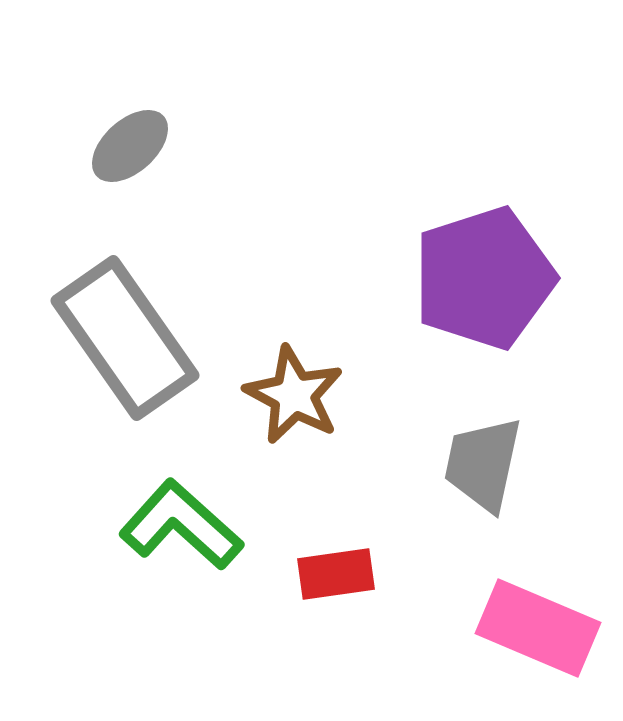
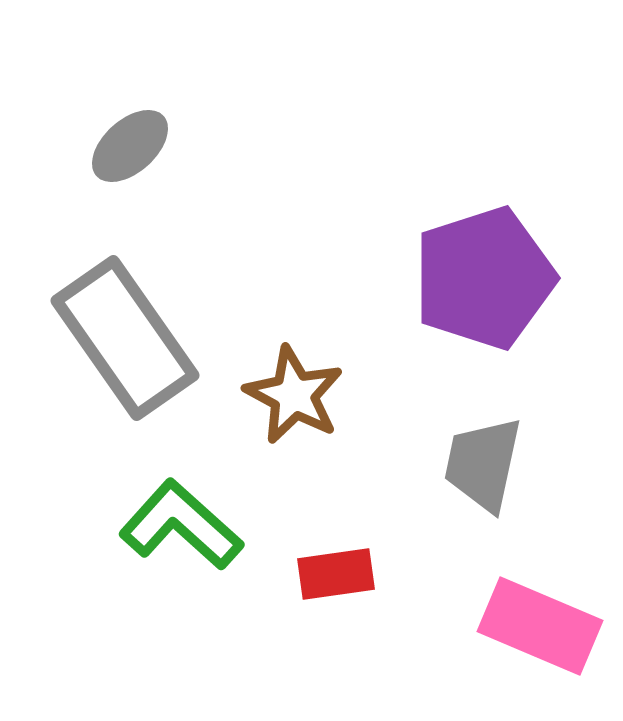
pink rectangle: moved 2 px right, 2 px up
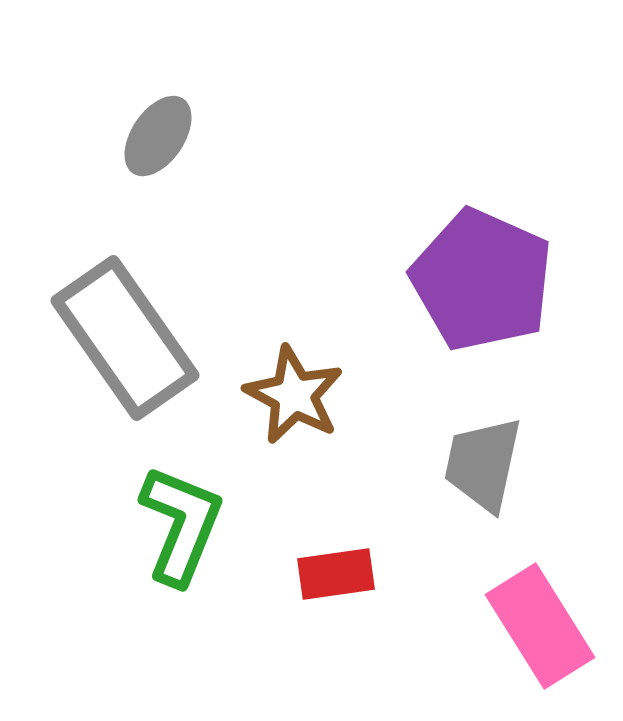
gray ellipse: moved 28 px right, 10 px up; rotated 14 degrees counterclockwise
purple pentagon: moved 2 px left, 2 px down; rotated 30 degrees counterclockwise
green L-shape: rotated 70 degrees clockwise
pink rectangle: rotated 35 degrees clockwise
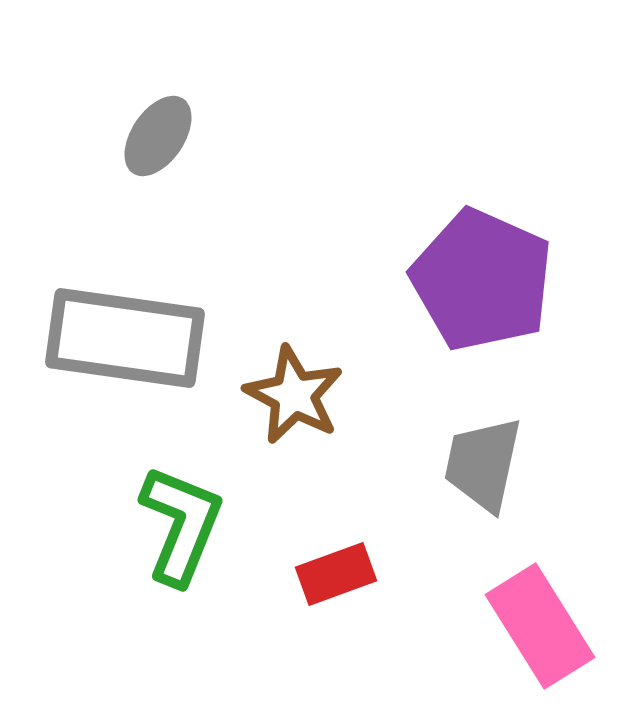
gray rectangle: rotated 47 degrees counterclockwise
red rectangle: rotated 12 degrees counterclockwise
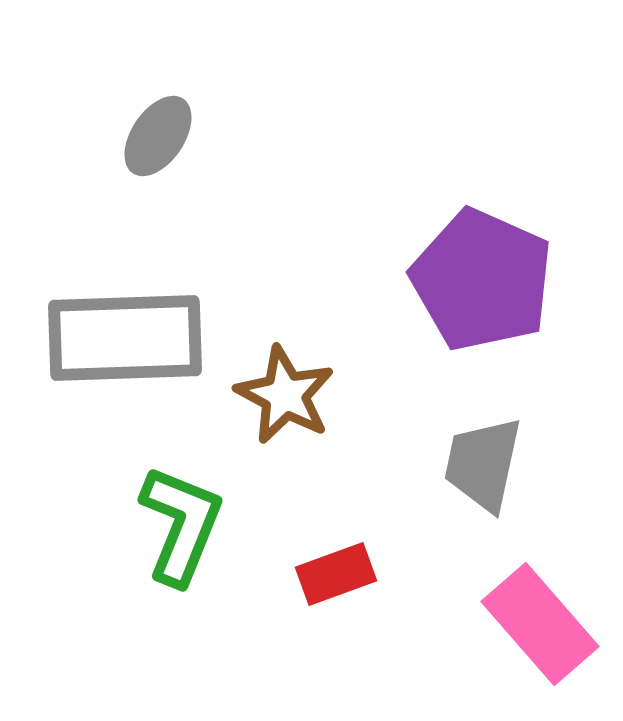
gray rectangle: rotated 10 degrees counterclockwise
brown star: moved 9 px left
pink rectangle: moved 2 px up; rotated 9 degrees counterclockwise
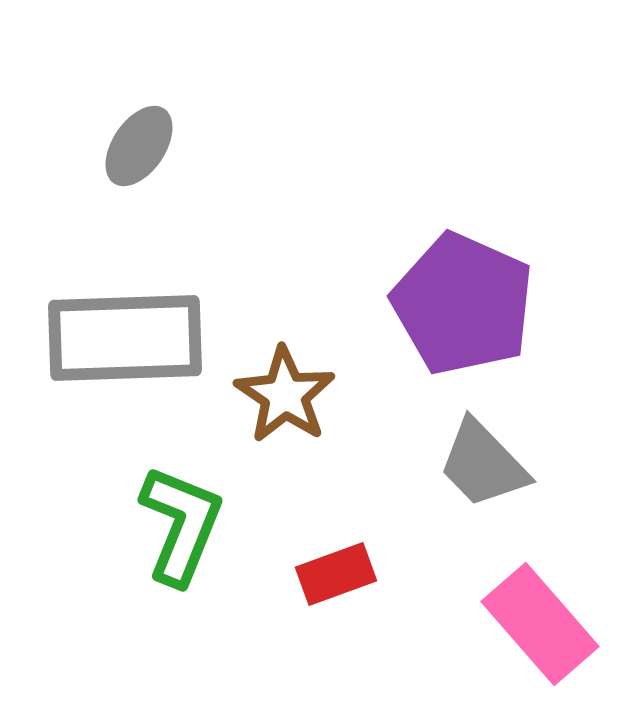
gray ellipse: moved 19 px left, 10 px down
purple pentagon: moved 19 px left, 24 px down
brown star: rotated 6 degrees clockwise
gray trapezoid: rotated 56 degrees counterclockwise
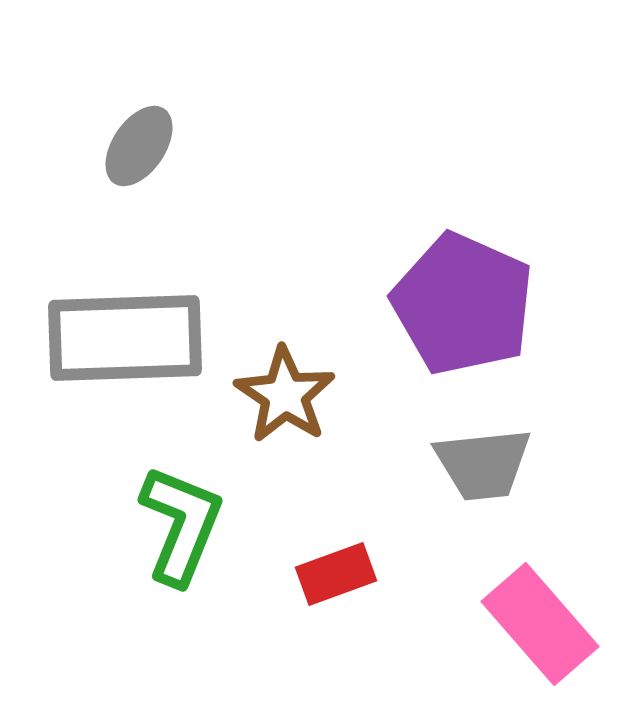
gray trapezoid: rotated 52 degrees counterclockwise
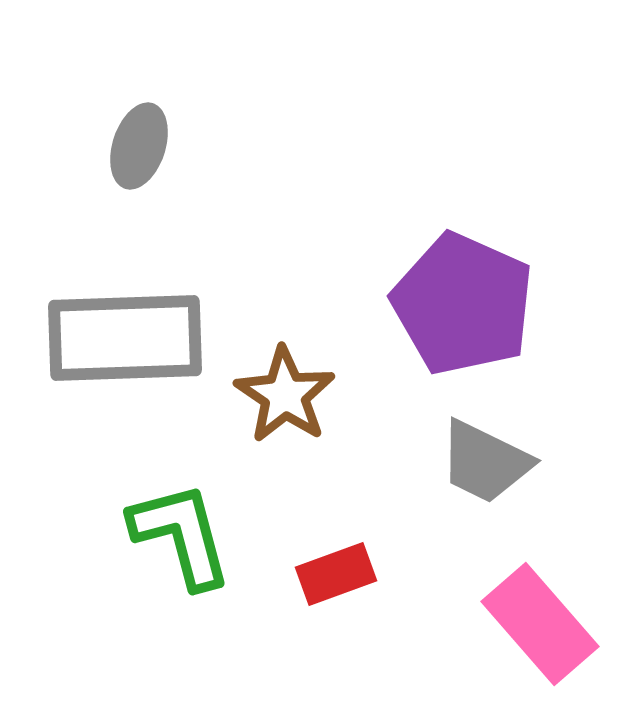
gray ellipse: rotated 16 degrees counterclockwise
gray trapezoid: moved 2 px right, 2 px up; rotated 32 degrees clockwise
green L-shape: moved 10 px down; rotated 37 degrees counterclockwise
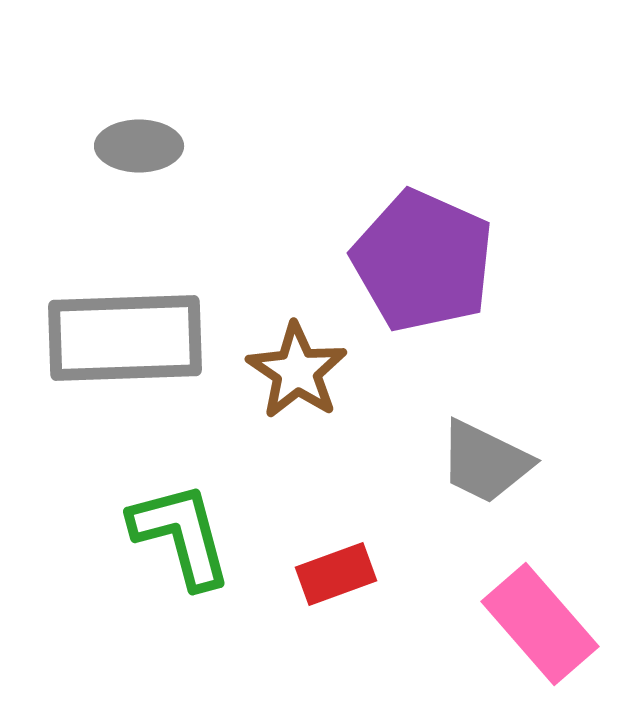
gray ellipse: rotated 72 degrees clockwise
purple pentagon: moved 40 px left, 43 px up
brown star: moved 12 px right, 24 px up
